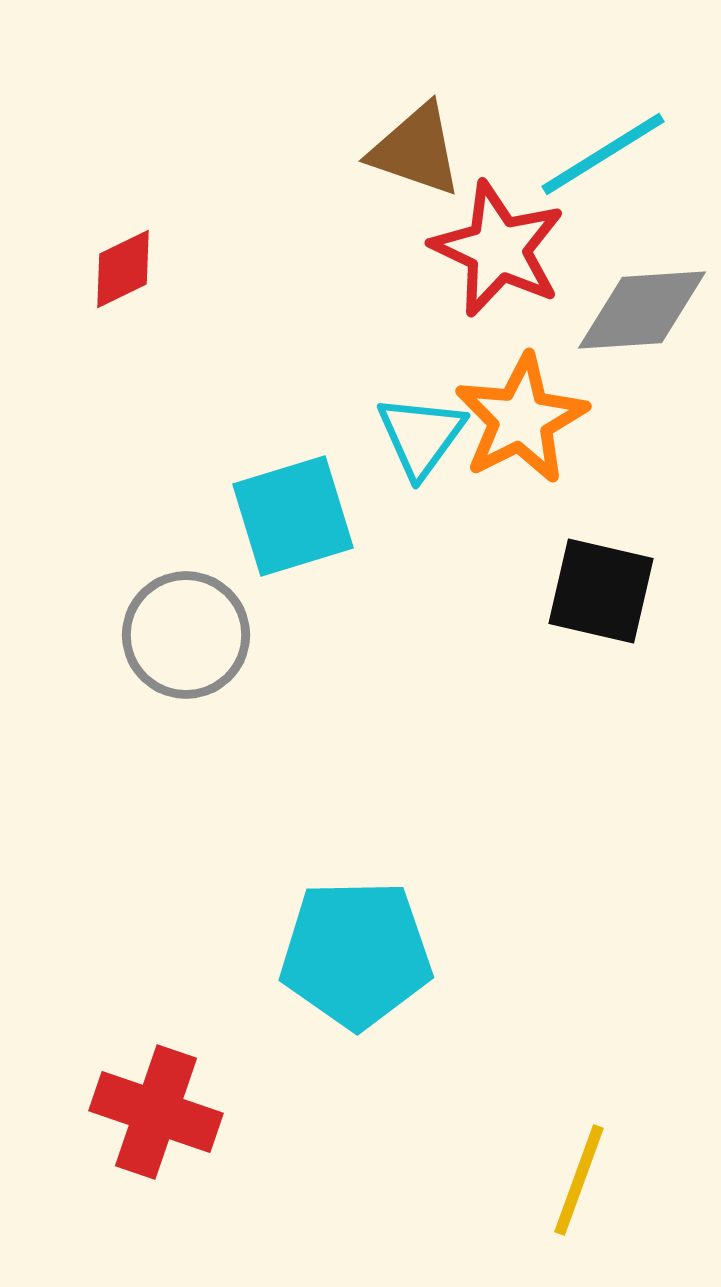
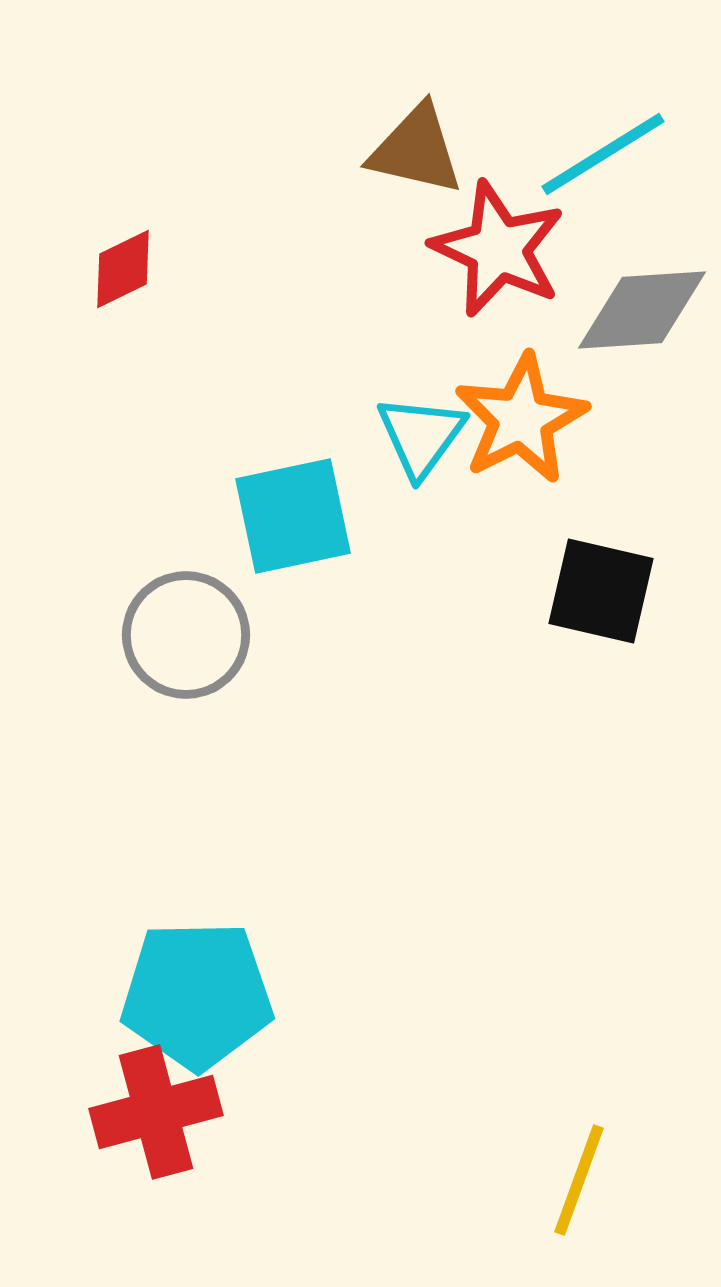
brown triangle: rotated 6 degrees counterclockwise
cyan square: rotated 5 degrees clockwise
cyan pentagon: moved 159 px left, 41 px down
red cross: rotated 34 degrees counterclockwise
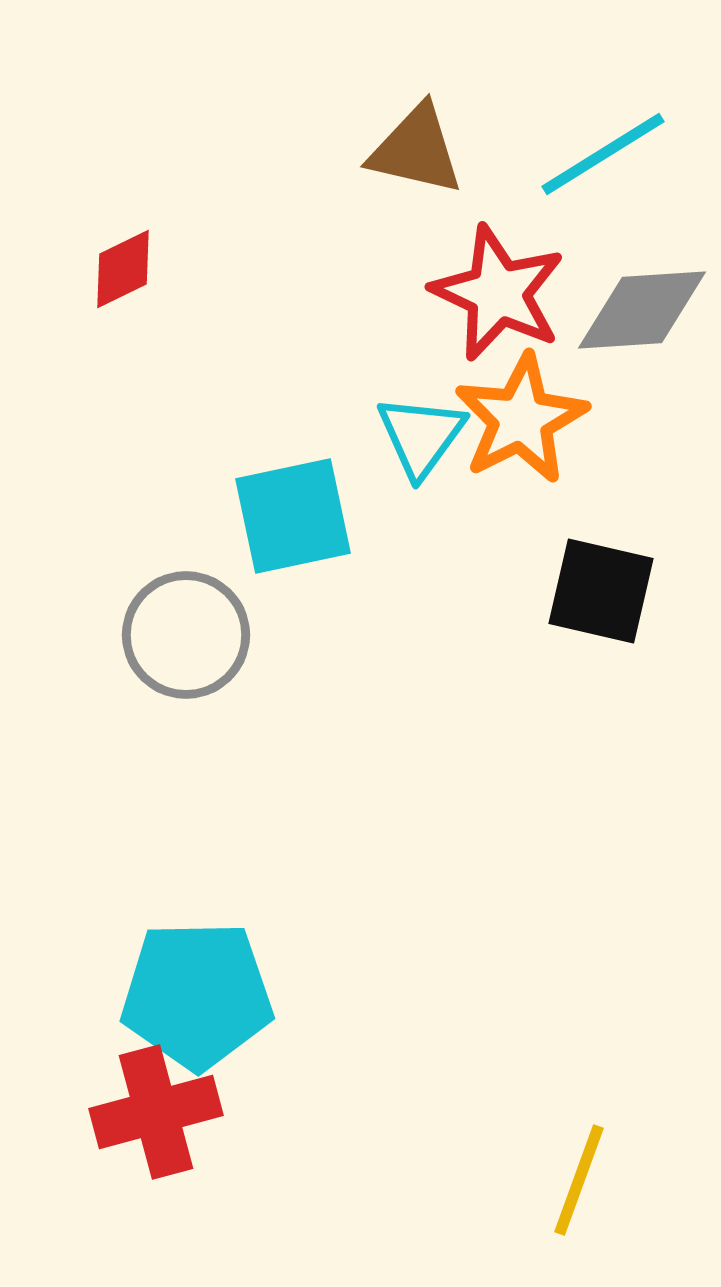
red star: moved 44 px down
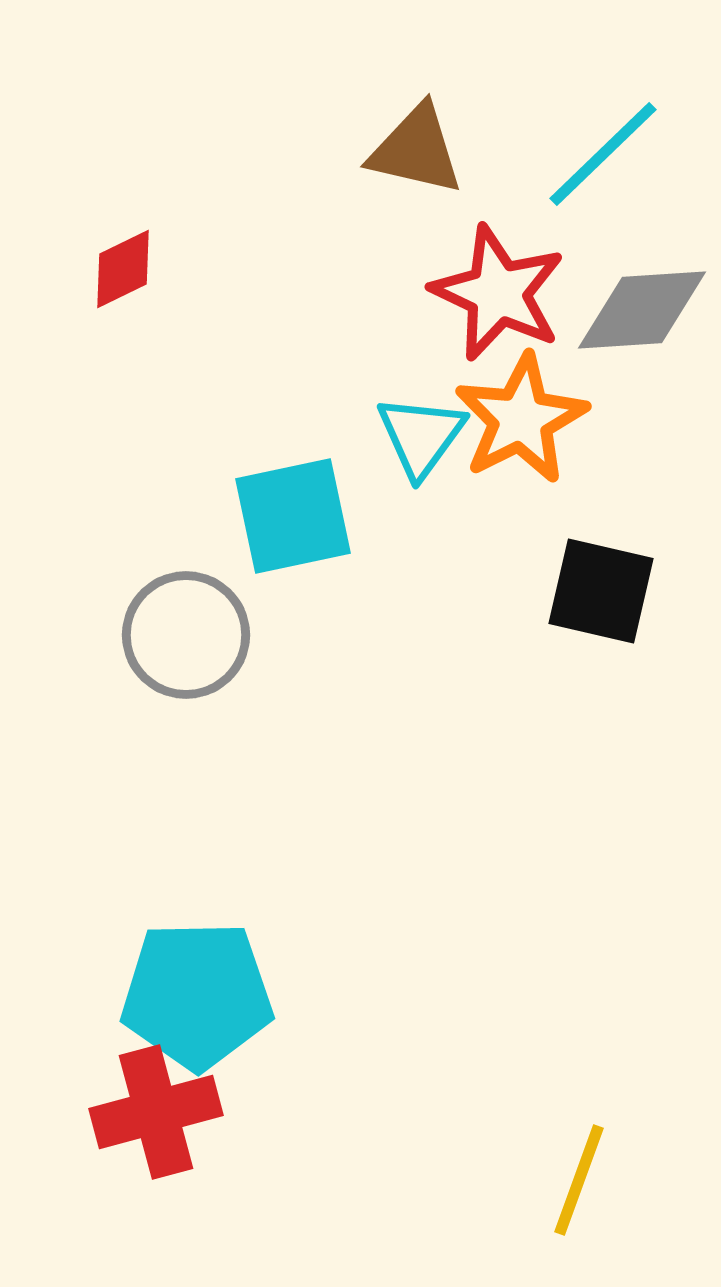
cyan line: rotated 12 degrees counterclockwise
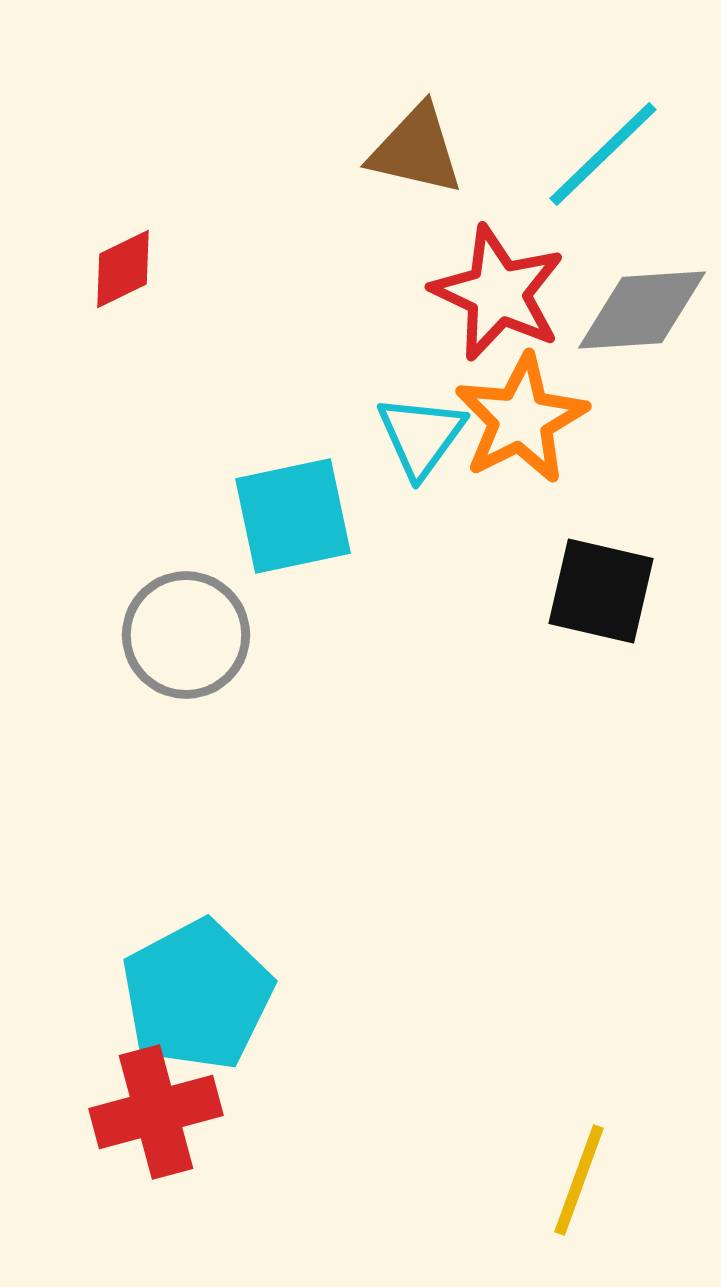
cyan pentagon: rotated 27 degrees counterclockwise
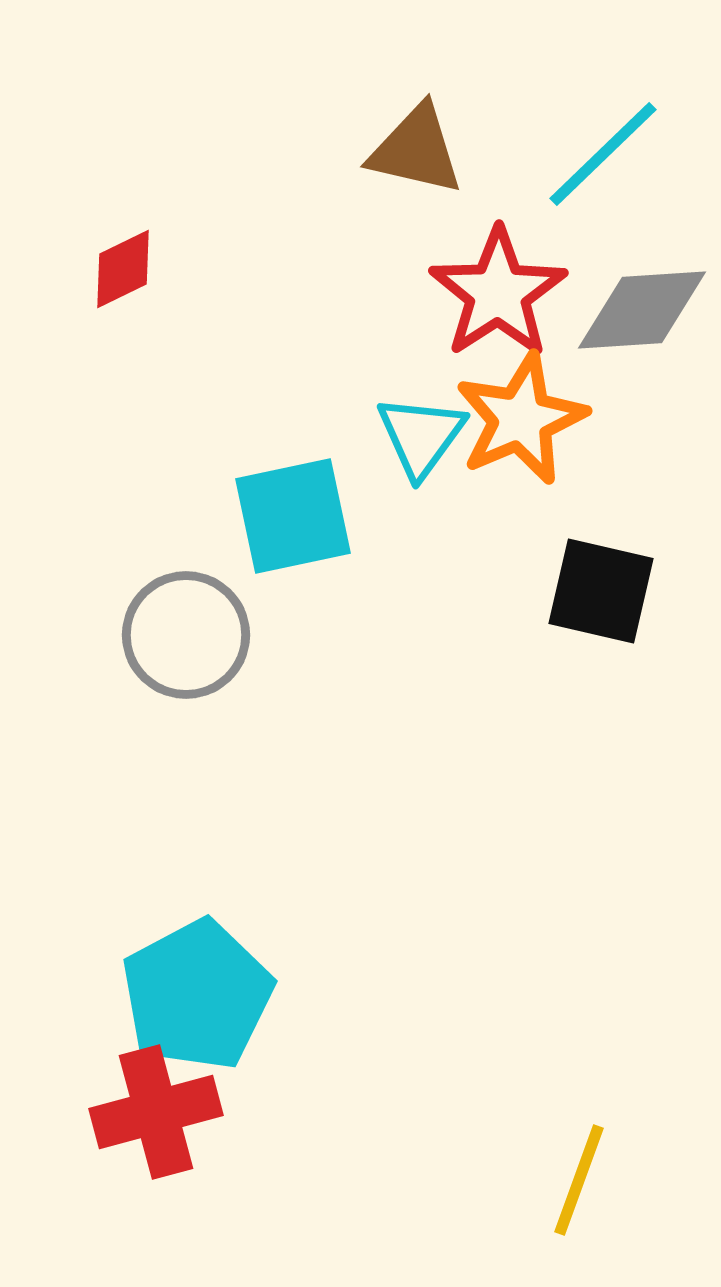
red star: rotated 14 degrees clockwise
orange star: rotated 4 degrees clockwise
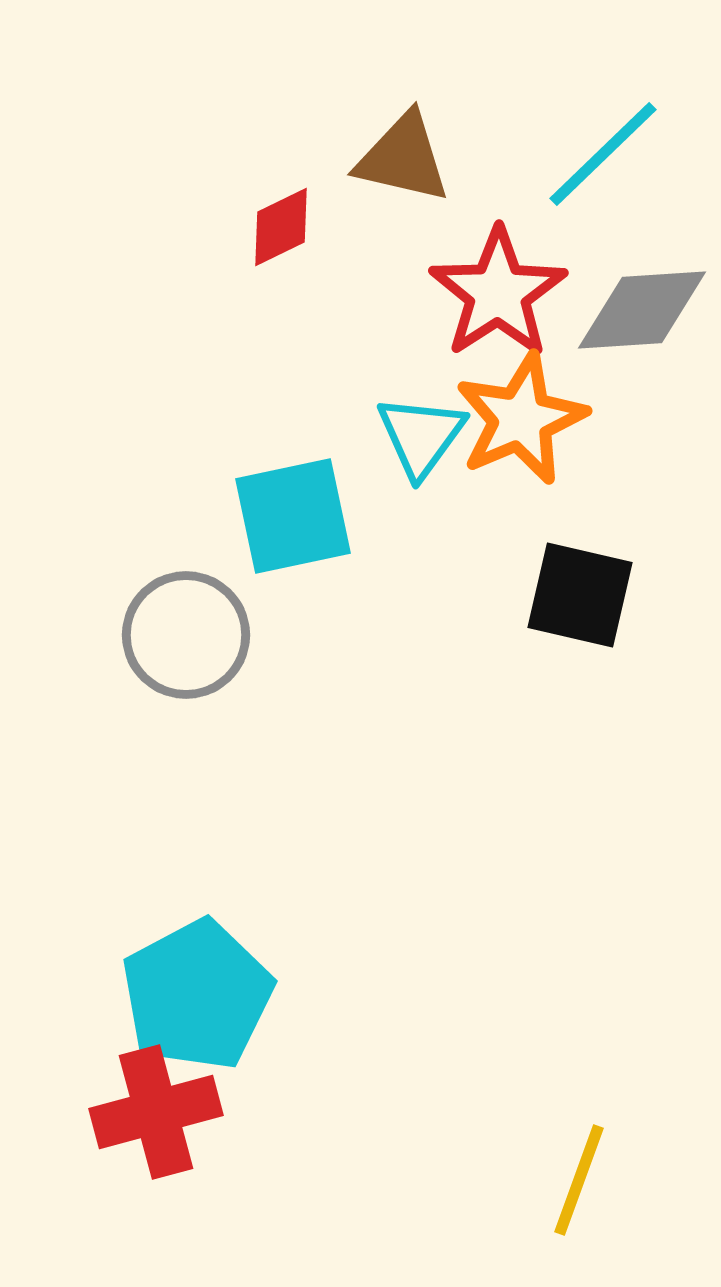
brown triangle: moved 13 px left, 8 px down
red diamond: moved 158 px right, 42 px up
black square: moved 21 px left, 4 px down
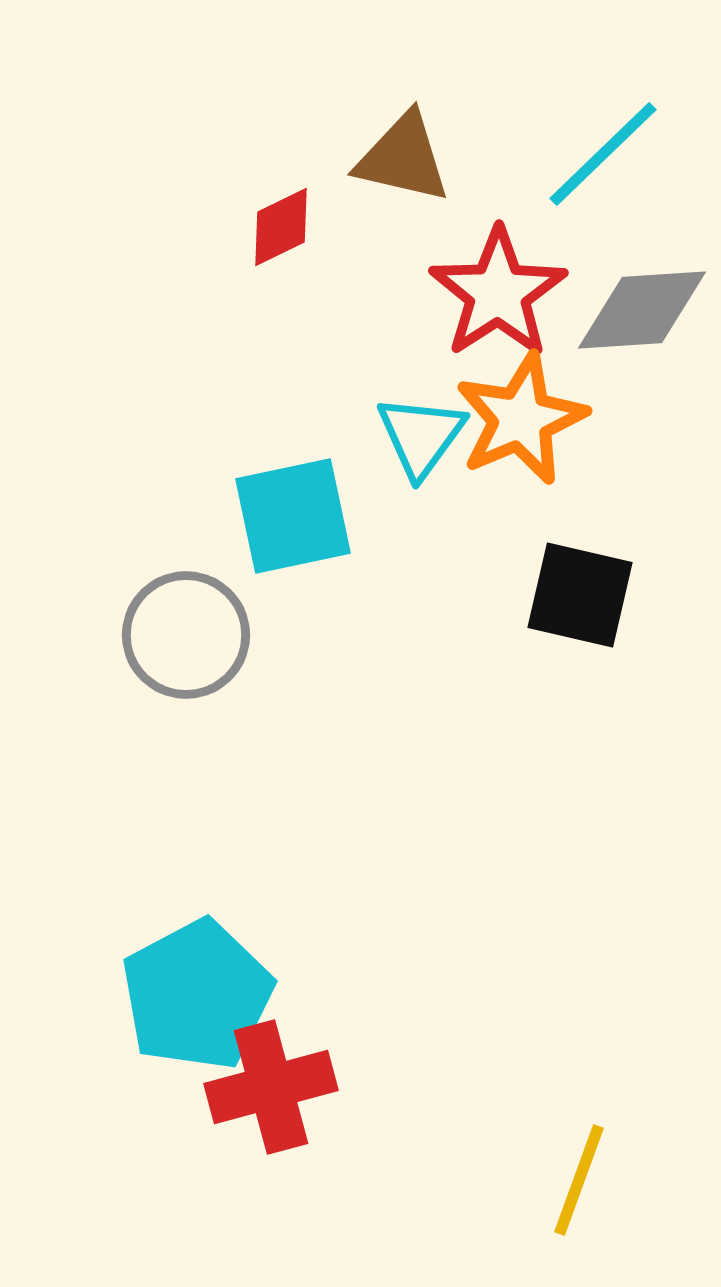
red cross: moved 115 px right, 25 px up
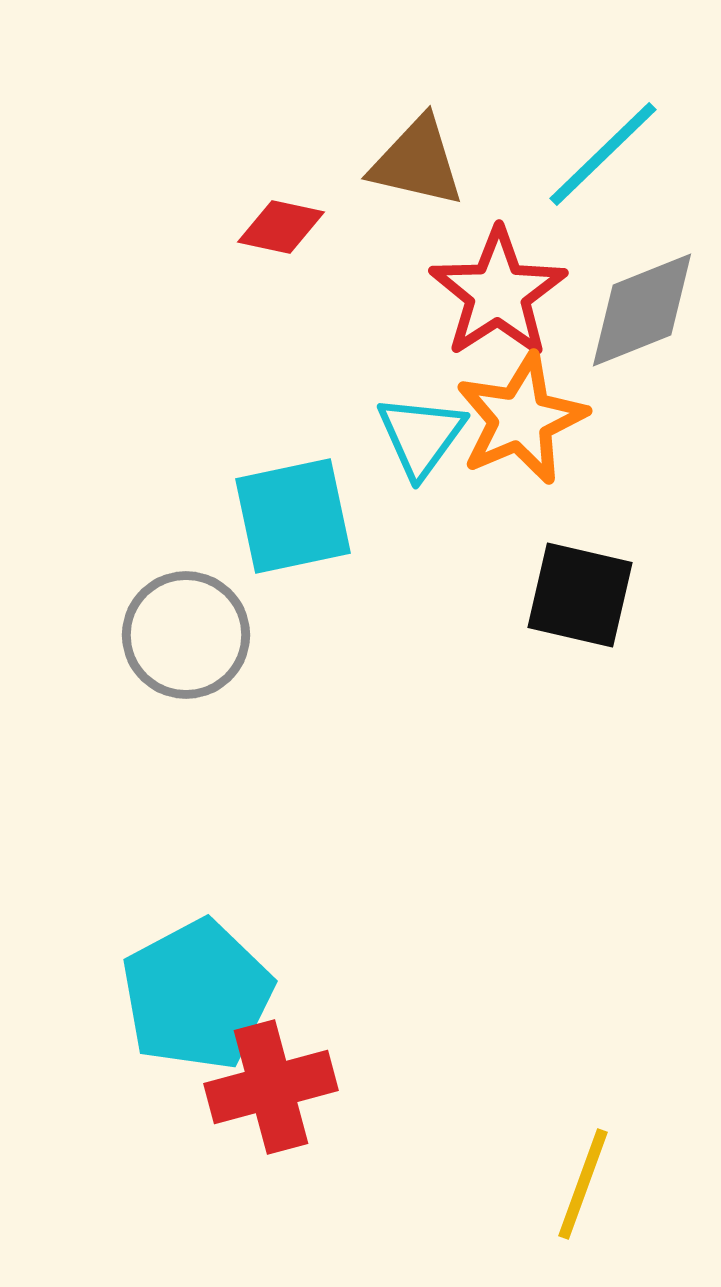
brown triangle: moved 14 px right, 4 px down
red diamond: rotated 38 degrees clockwise
gray diamond: rotated 18 degrees counterclockwise
yellow line: moved 4 px right, 4 px down
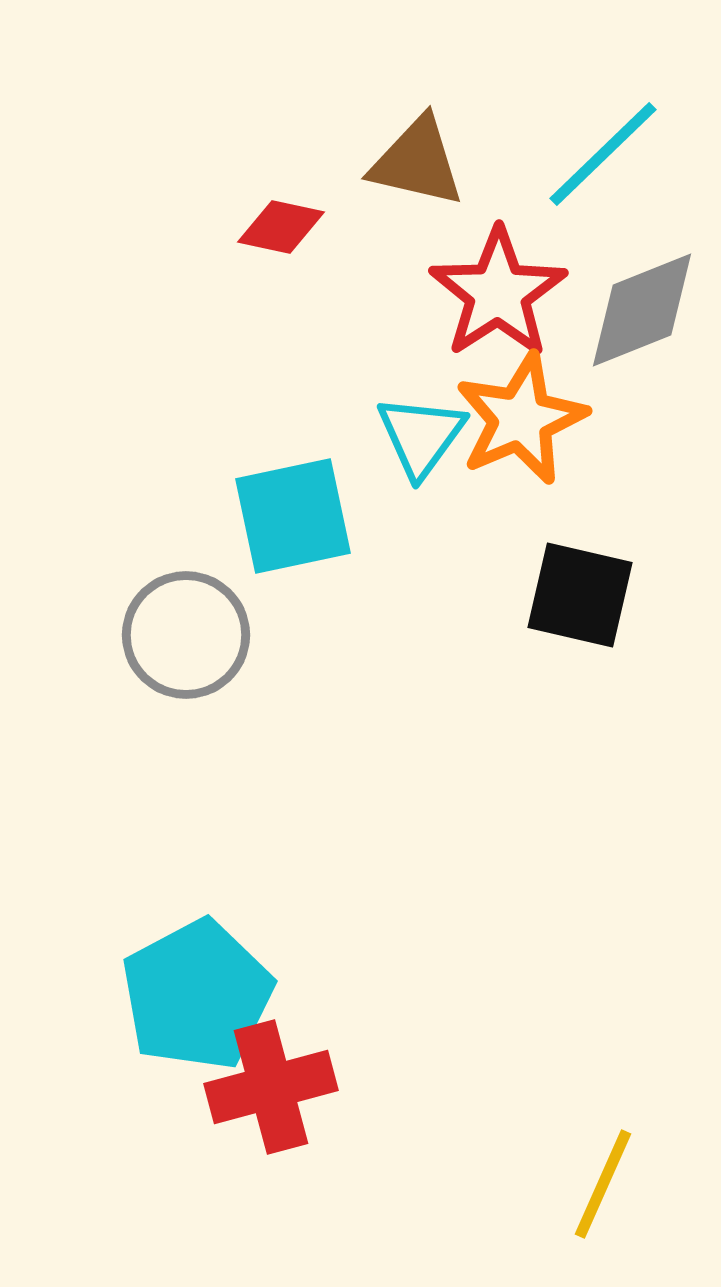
yellow line: moved 20 px right; rotated 4 degrees clockwise
